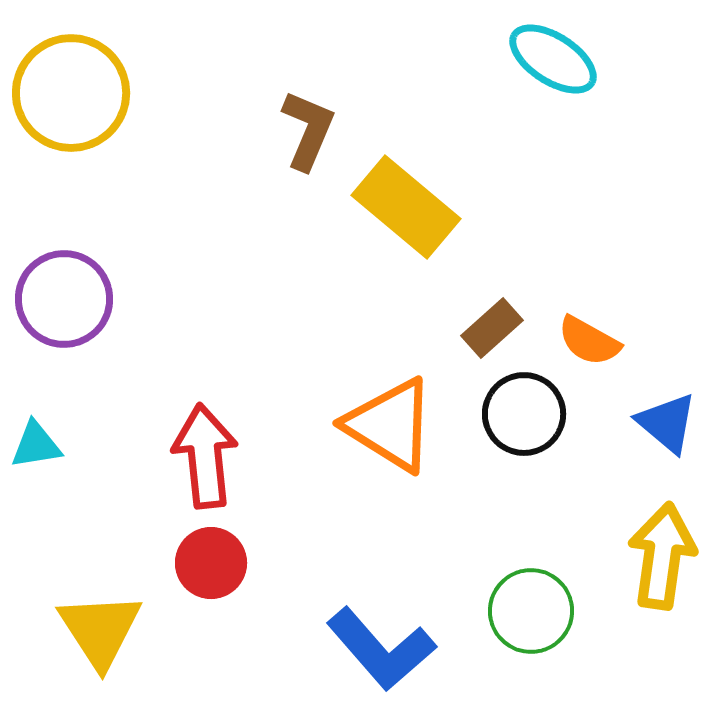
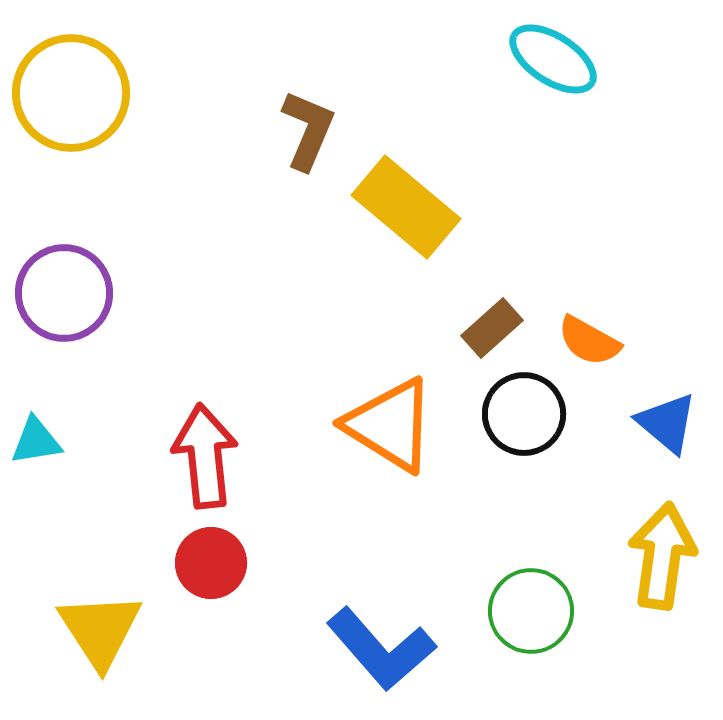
purple circle: moved 6 px up
cyan triangle: moved 4 px up
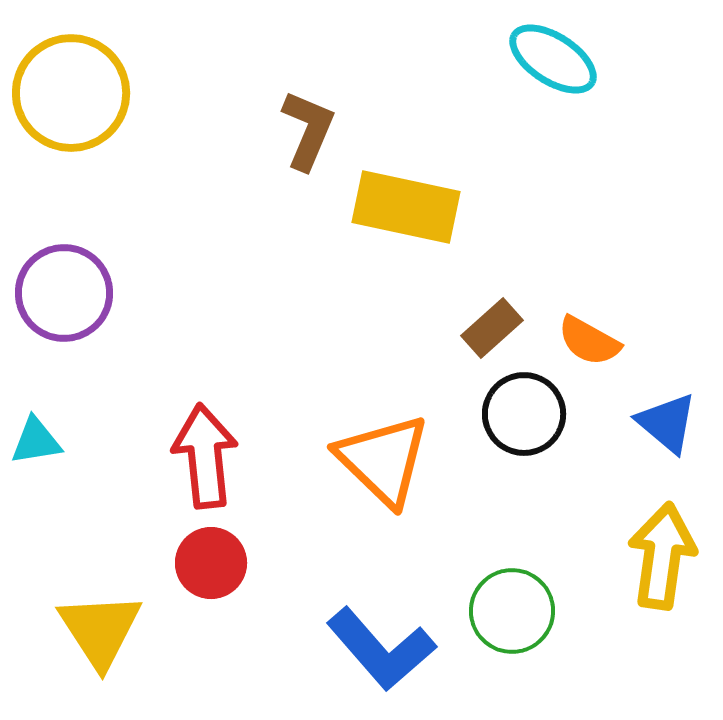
yellow rectangle: rotated 28 degrees counterclockwise
orange triangle: moved 7 px left, 35 px down; rotated 12 degrees clockwise
green circle: moved 19 px left
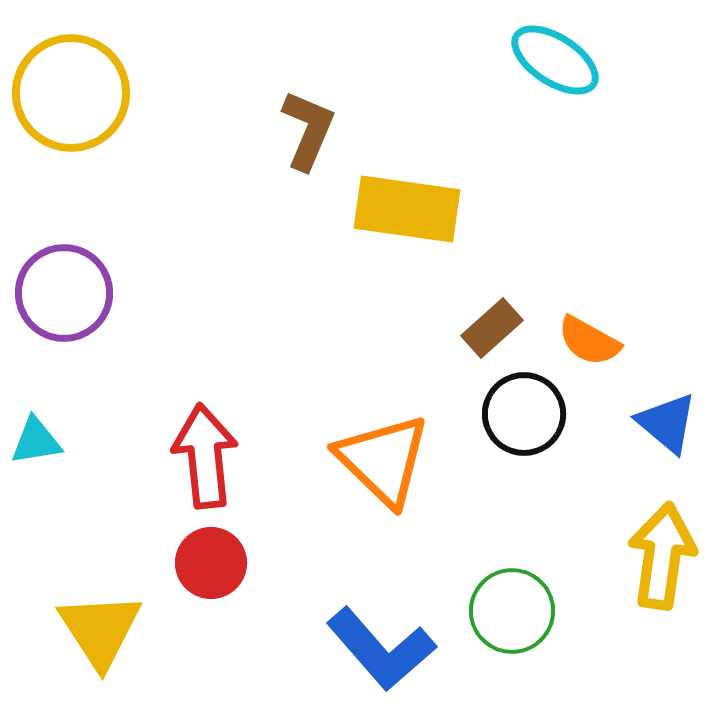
cyan ellipse: moved 2 px right, 1 px down
yellow rectangle: moved 1 px right, 2 px down; rotated 4 degrees counterclockwise
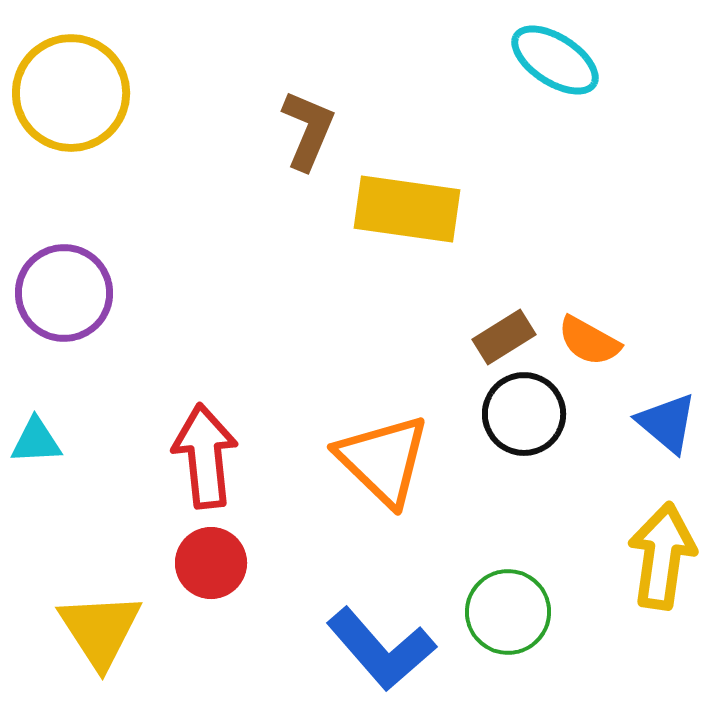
brown rectangle: moved 12 px right, 9 px down; rotated 10 degrees clockwise
cyan triangle: rotated 6 degrees clockwise
green circle: moved 4 px left, 1 px down
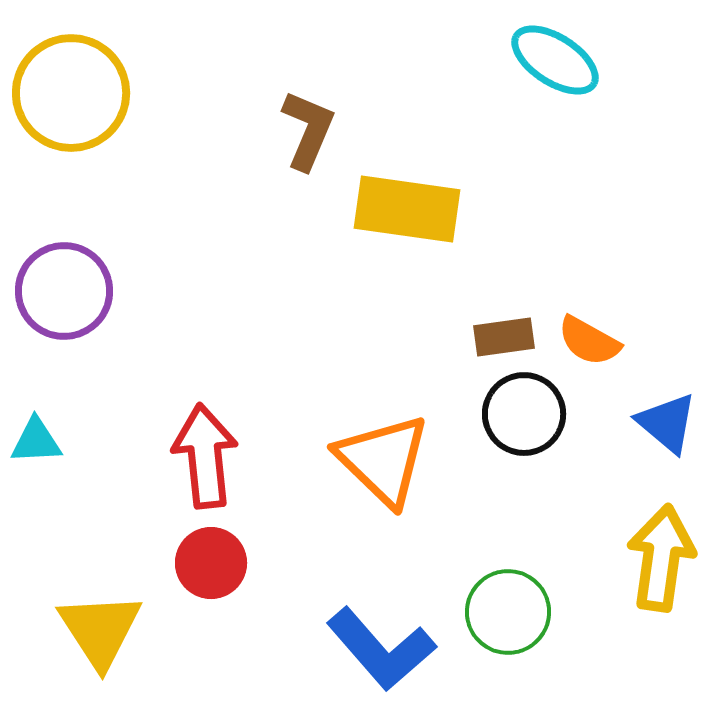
purple circle: moved 2 px up
brown rectangle: rotated 24 degrees clockwise
yellow arrow: moved 1 px left, 2 px down
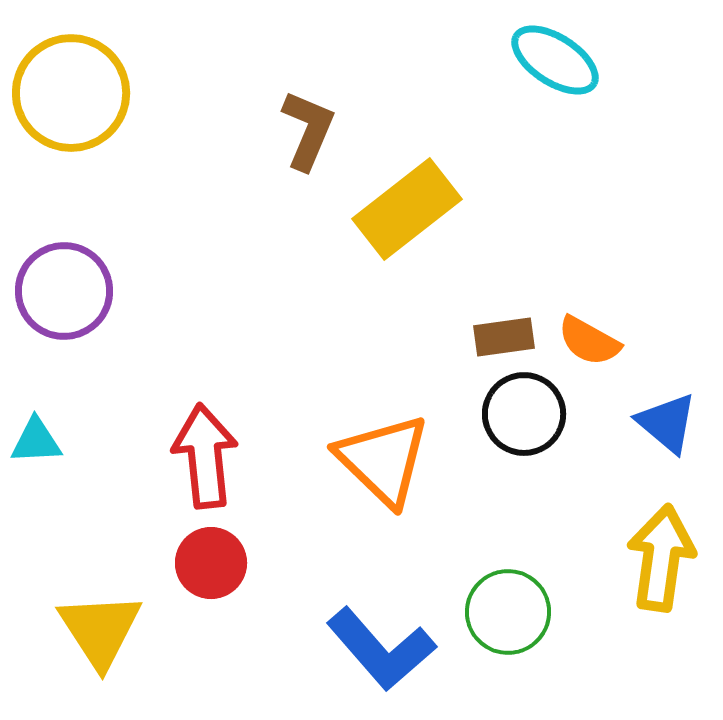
yellow rectangle: rotated 46 degrees counterclockwise
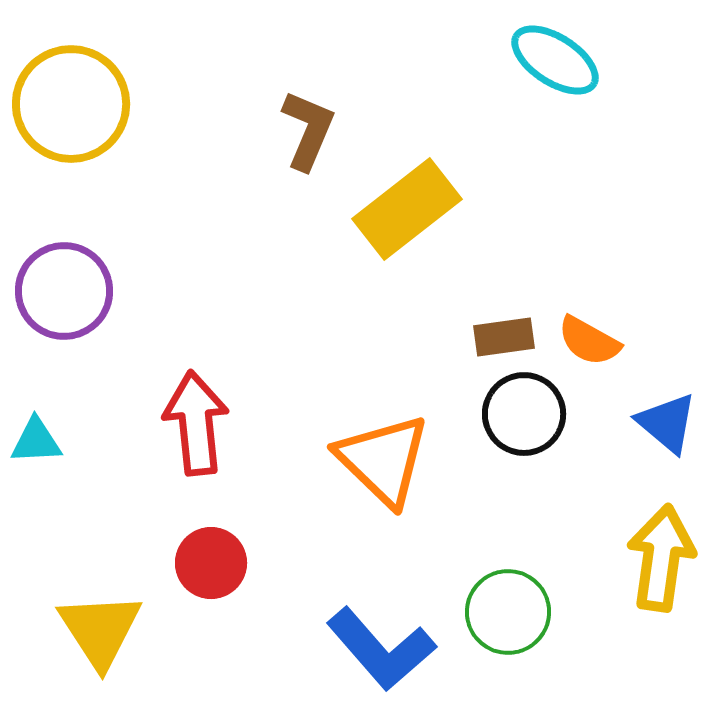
yellow circle: moved 11 px down
red arrow: moved 9 px left, 33 px up
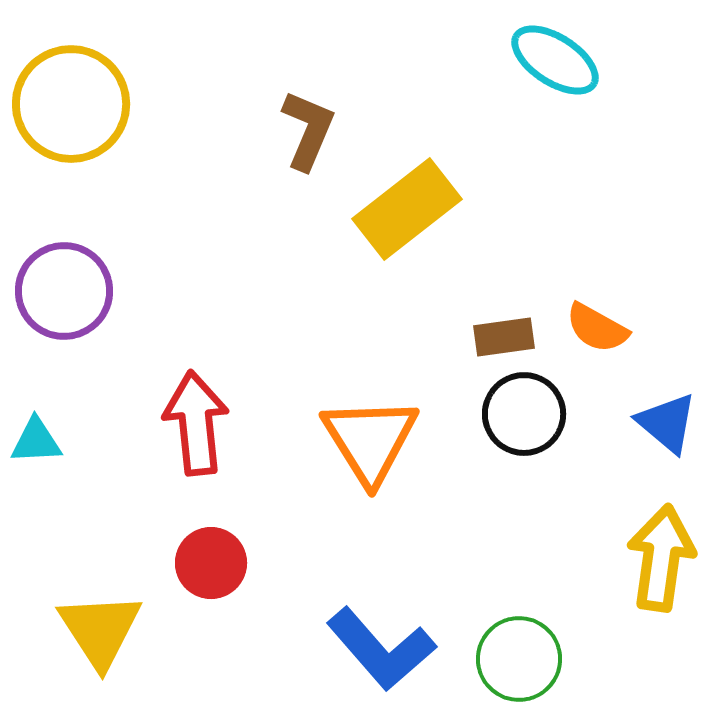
orange semicircle: moved 8 px right, 13 px up
orange triangle: moved 13 px left, 20 px up; rotated 14 degrees clockwise
green circle: moved 11 px right, 47 px down
